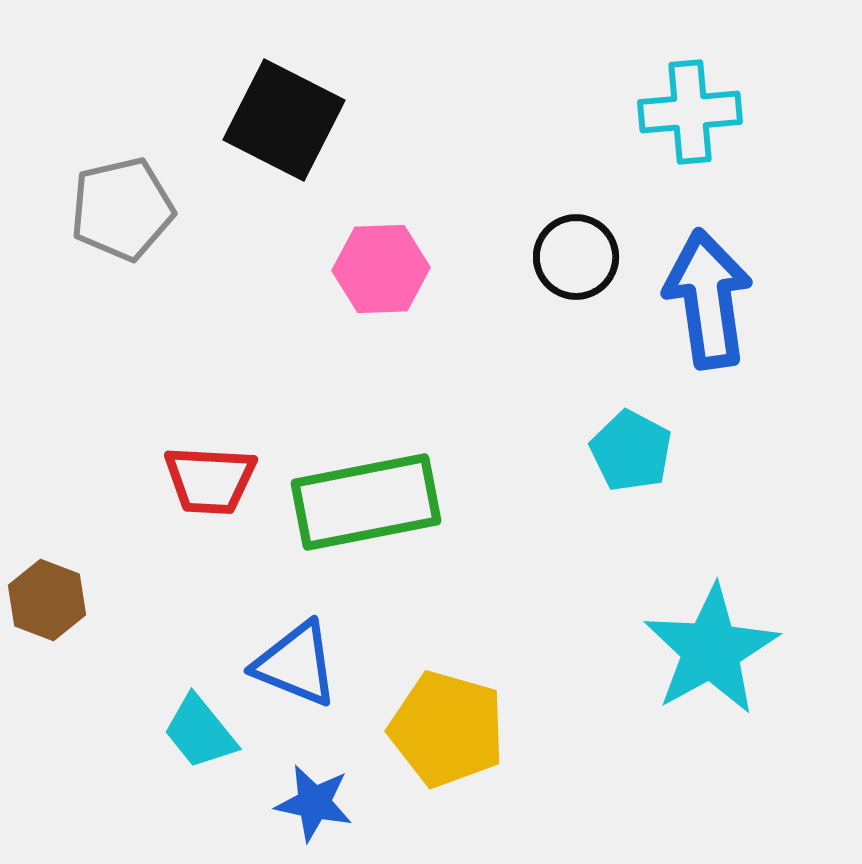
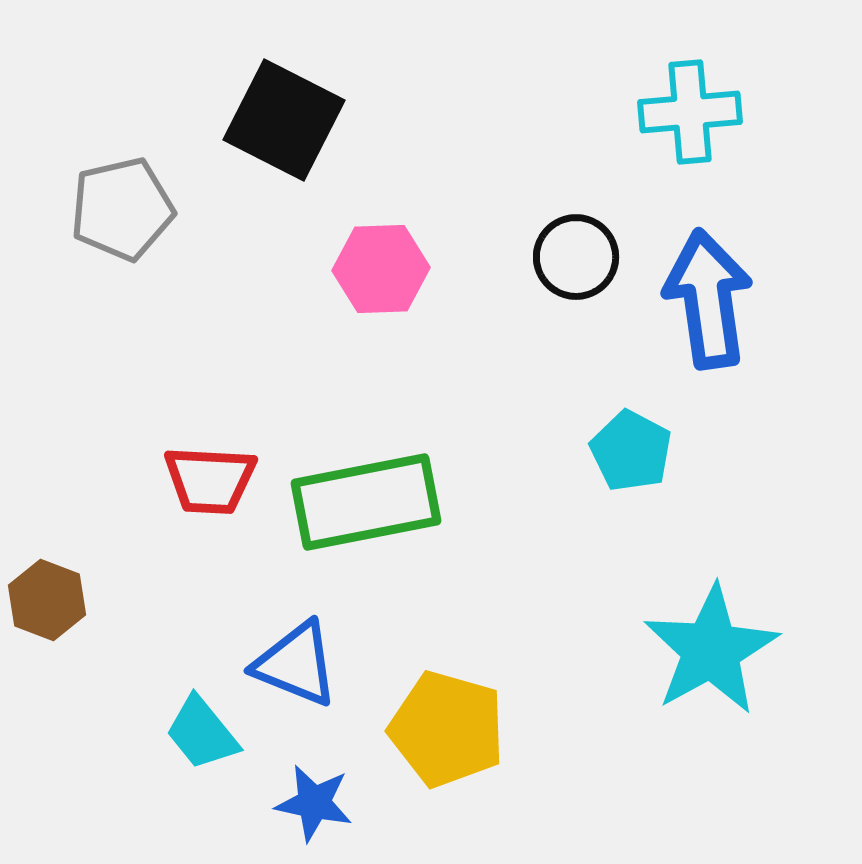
cyan trapezoid: moved 2 px right, 1 px down
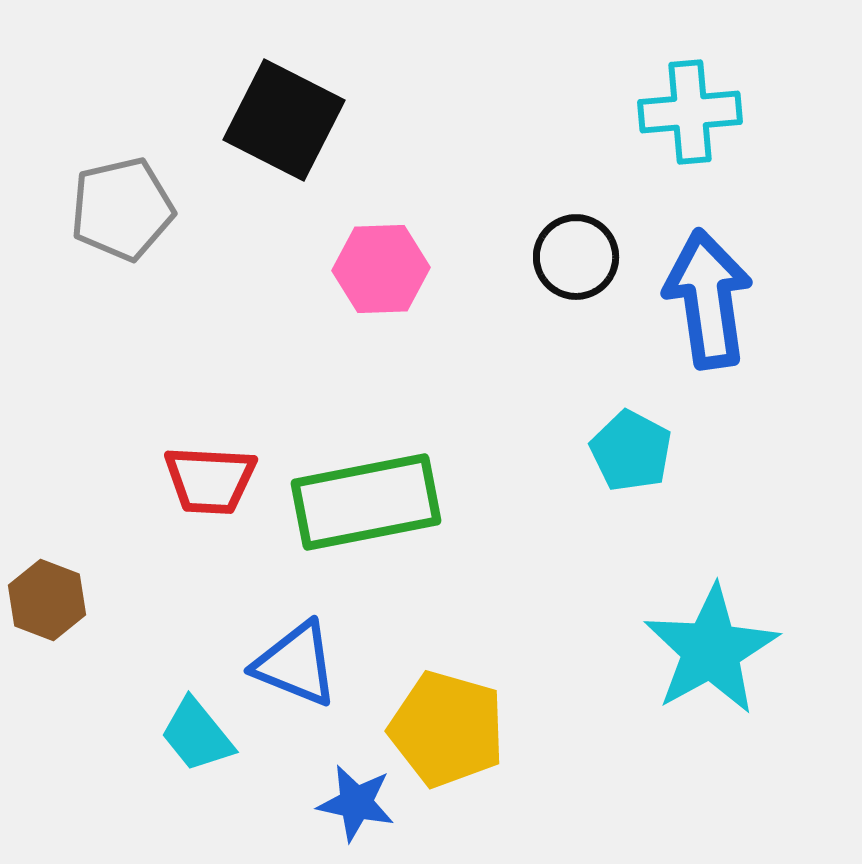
cyan trapezoid: moved 5 px left, 2 px down
blue star: moved 42 px right
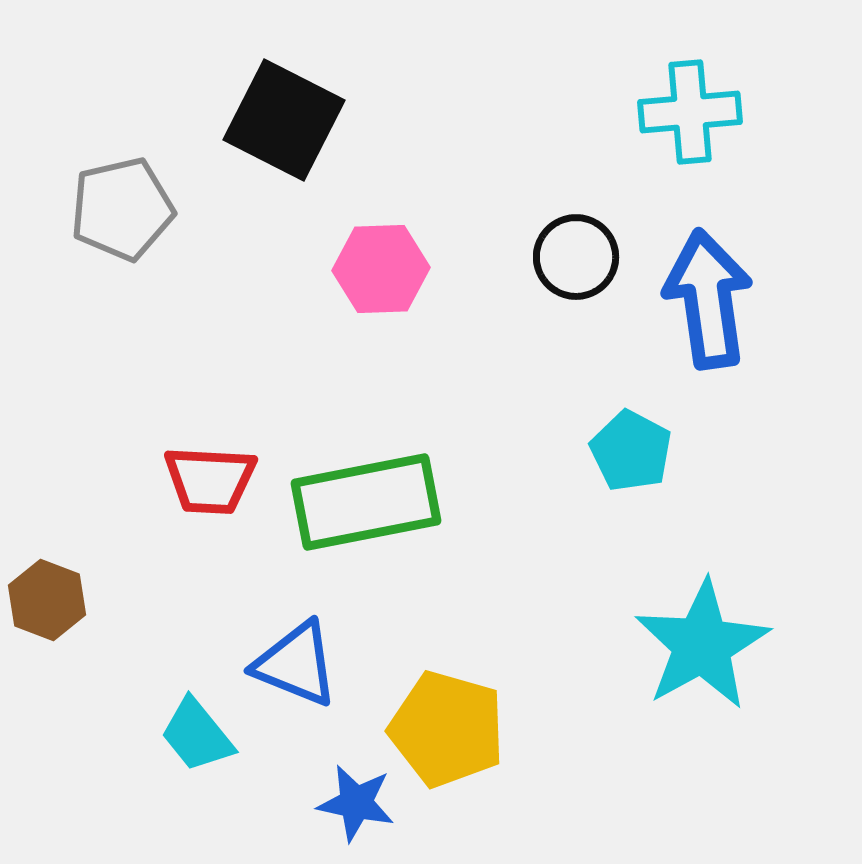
cyan star: moved 9 px left, 5 px up
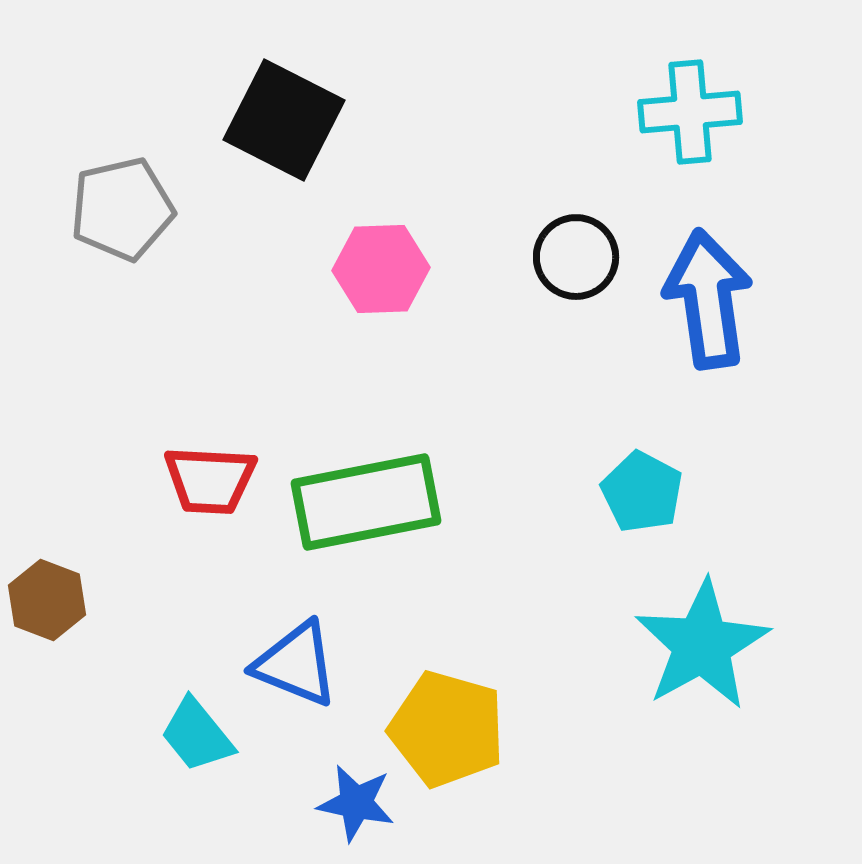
cyan pentagon: moved 11 px right, 41 px down
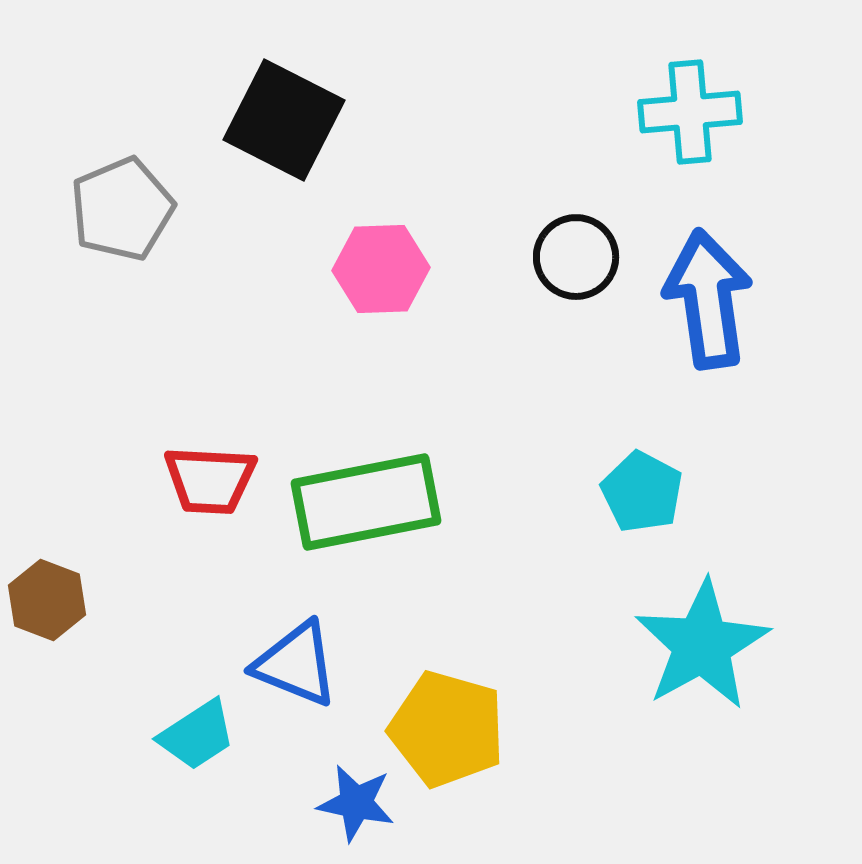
gray pentagon: rotated 10 degrees counterclockwise
cyan trapezoid: rotated 84 degrees counterclockwise
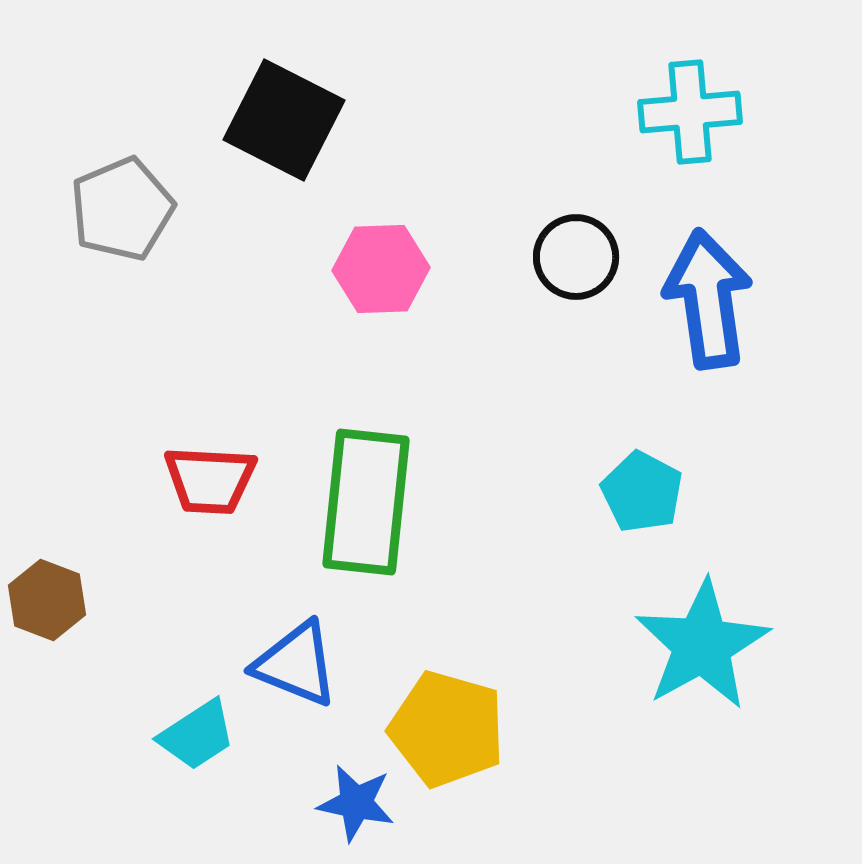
green rectangle: rotated 73 degrees counterclockwise
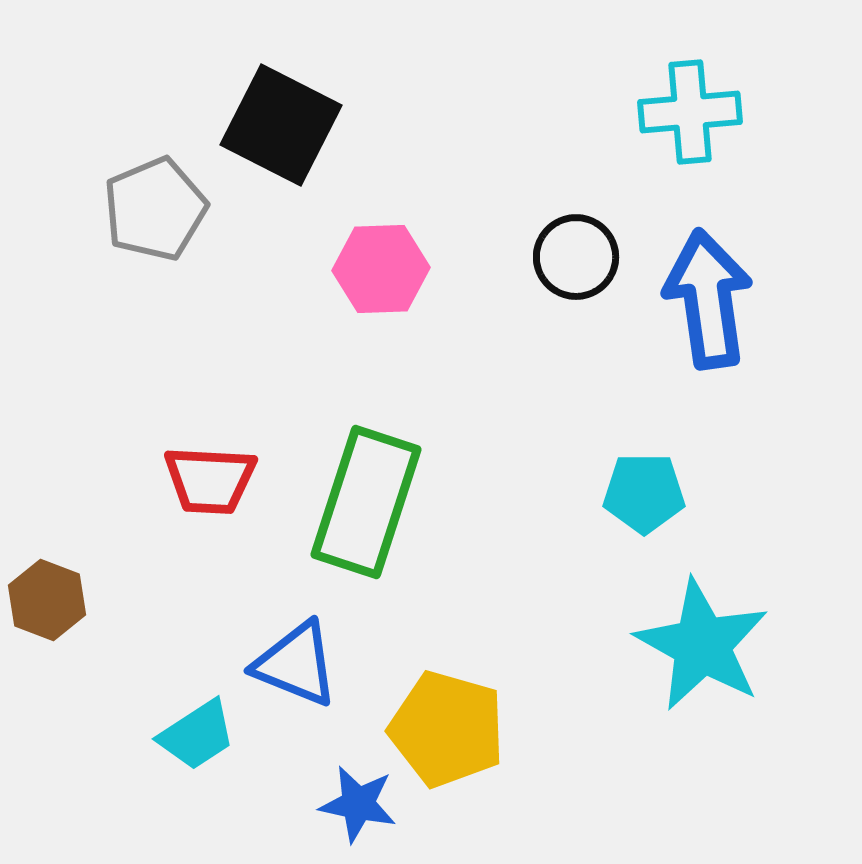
black square: moved 3 px left, 5 px down
gray pentagon: moved 33 px right
cyan pentagon: moved 2 px right, 1 px down; rotated 28 degrees counterclockwise
green rectangle: rotated 12 degrees clockwise
cyan star: rotated 14 degrees counterclockwise
blue star: moved 2 px right, 1 px down
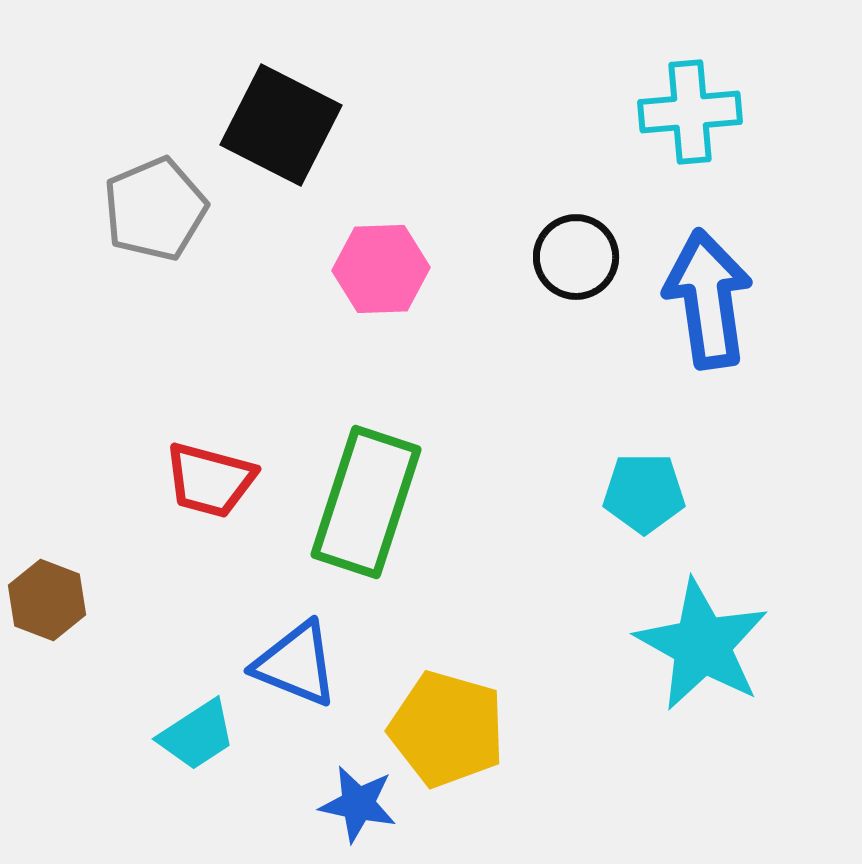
red trapezoid: rotated 12 degrees clockwise
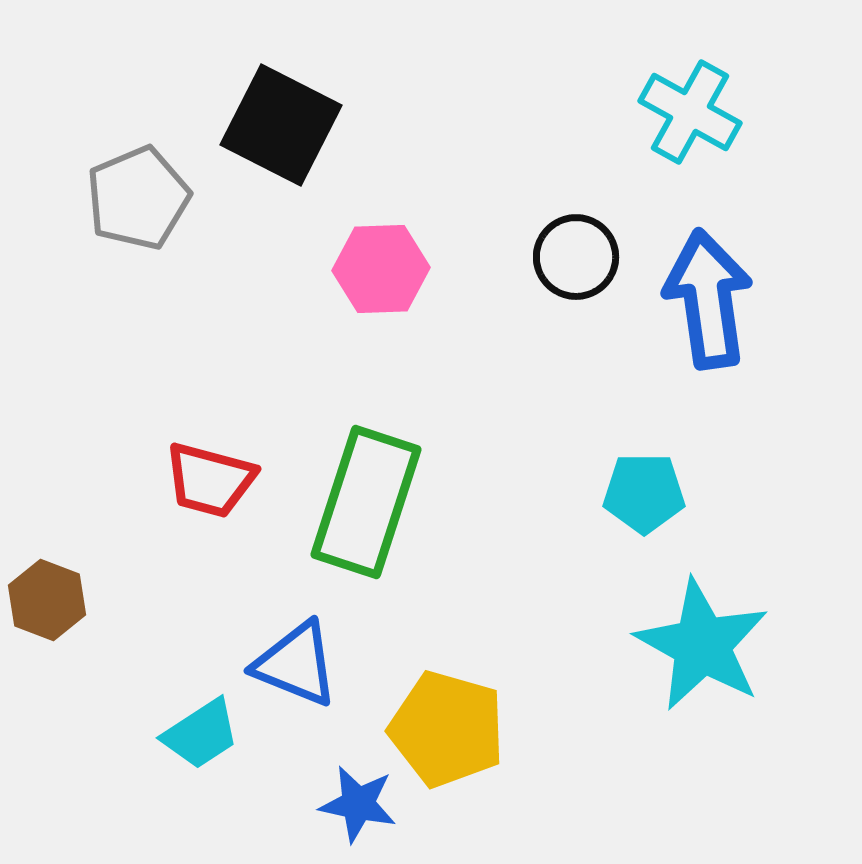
cyan cross: rotated 34 degrees clockwise
gray pentagon: moved 17 px left, 11 px up
cyan trapezoid: moved 4 px right, 1 px up
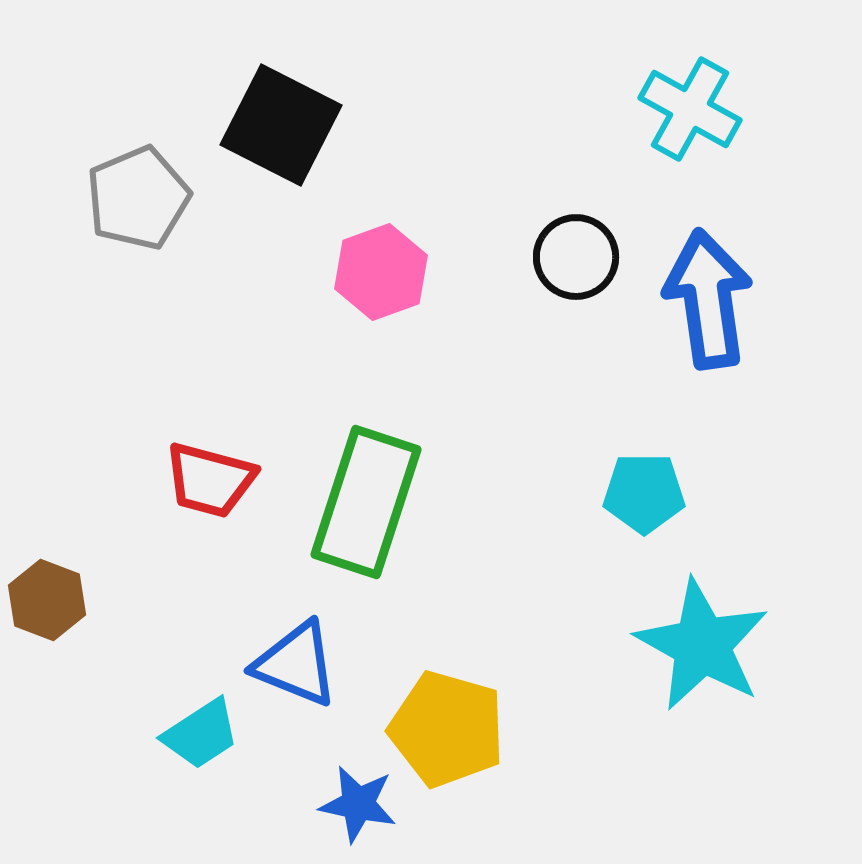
cyan cross: moved 3 px up
pink hexagon: moved 3 px down; rotated 18 degrees counterclockwise
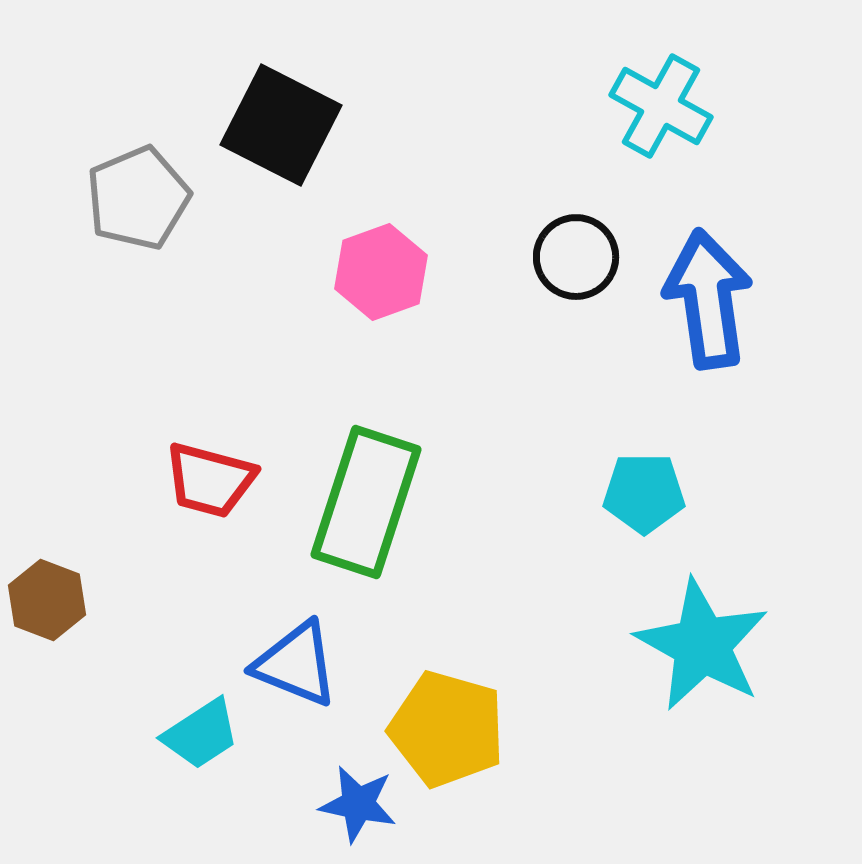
cyan cross: moved 29 px left, 3 px up
